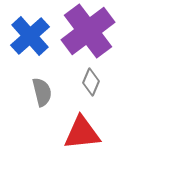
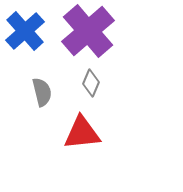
purple cross: rotated 4 degrees counterclockwise
blue cross: moved 5 px left, 5 px up
gray diamond: moved 1 px down
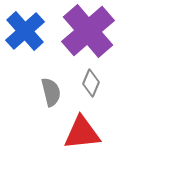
gray semicircle: moved 9 px right
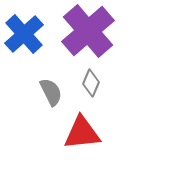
blue cross: moved 1 px left, 3 px down
gray semicircle: rotated 12 degrees counterclockwise
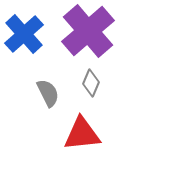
gray semicircle: moved 3 px left, 1 px down
red triangle: moved 1 px down
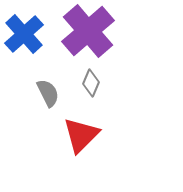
red triangle: moved 1 px left, 1 px down; rotated 39 degrees counterclockwise
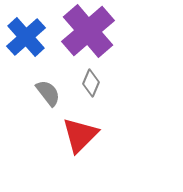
blue cross: moved 2 px right, 3 px down
gray semicircle: rotated 12 degrees counterclockwise
red triangle: moved 1 px left
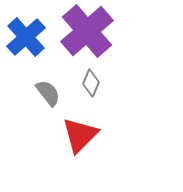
purple cross: moved 1 px left
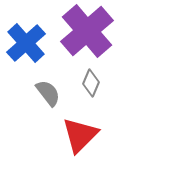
blue cross: moved 6 px down
